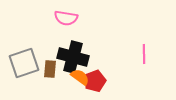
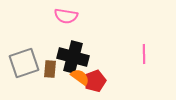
pink semicircle: moved 2 px up
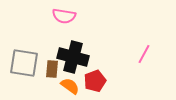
pink semicircle: moved 2 px left
pink line: rotated 30 degrees clockwise
gray square: rotated 28 degrees clockwise
brown rectangle: moved 2 px right
orange semicircle: moved 10 px left, 9 px down
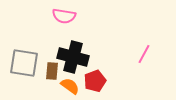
brown rectangle: moved 2 px down
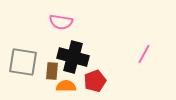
pink semicircle: moved 3 px left, 6 px down
gray square: moved 1 px left, 1 px up
orange semicircle: moved 4 px left; rotated 36 degrees counterclockwise
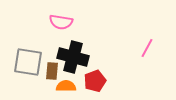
pink line: moved 3 px right, 6 px up
gray square: moved 5 px right
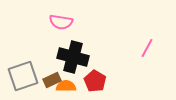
gray square: moved 5 px left, 14 px down; rotated 28 degrees counterclockwise
brown rectangle: moved 9 px down; rotated 60 degrees clockwise
red pentagon: rotated 20 degrees counterclockwise
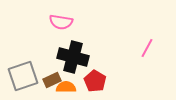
orange semicircle: moved 1 px down
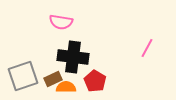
black cross: rotated 8 degrees counterclockwise
brown rectangle: moved 1 px right, 1 px up
